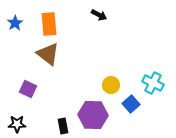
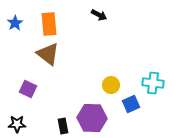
cyan cross: rotated 20 degrees counterclockwise
blue square: rotated 18 degrees clockwise
purple hexagon: moved 1 px left, 3 px down
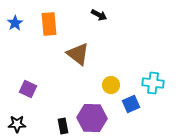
brown triangle: moved 30 px right
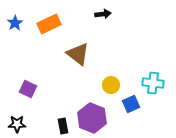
black arrow: moved 4 px right, 1 px up; rotated 35 degrees counterclockwise
orange rectangle: rotated 70 degrees clockwise
purple hexagon: rotated 20 degrees clockwise
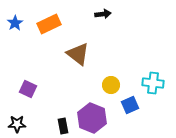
blue square: moved 1 px left, 1 px down
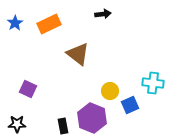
yellow circle: moved 1 px left, 6 px down
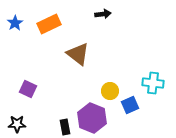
black rectangle: moved 2 px right, 1 px down
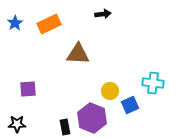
brown triangle: rotated 35 degrees counterclockwise
purple square: rotated 30 degrees counterclockwise
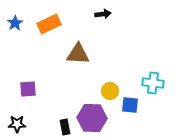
blue square: rotated 30 degrees clockwise
purple hexagon: rotated 20 degrees counterclockwise
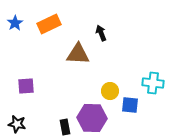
black arrow: moved 2 px left, 19 px down; rotated 105 degrees counterclockwise
purple square: moved 2 px left, 3 px up
black star: rotated 12 degrees clockwise
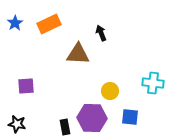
blue square: moved 12 px down
